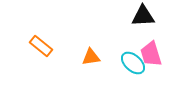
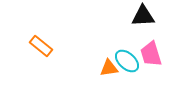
orange triangle: moved 18 px right, 11 px down
cyan ellipse: moved 6 px left, 2 px up
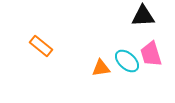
orange triangle: moved 8 px left
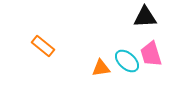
black triangle: moved 2 px right, 1 px down
orange rectangle: moved 2 px right
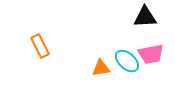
orange rectangle: moved 3 px left; rotated 25 degrees clockwise
pink trapezoid: rotated 84 degrees counterclockwise
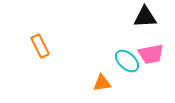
orange triangle: moved 1 px right, 15 px down
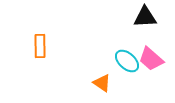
orange rectangle: rotated 25 degrees clockwise
pink trapezoid: moved 5 px down; rotated 52 degrees clockwise
orange triangle: rotated 42 degrees clockwise
